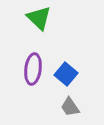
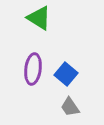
green triangle: rotated 12 degrees counterclockwise
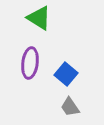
purple ellipse: moved 3 px left, 6 px up
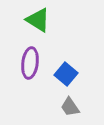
green triangle: moved 1 px left, 2 px down
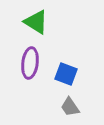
green triangle: moved 2 px left, 2 px down
blue square: rotated 20 degrees counterclockwise
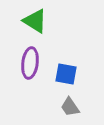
green triangle: moved 1 px left, 1 px up
blue square: rotated 10 degrees counterclockwise
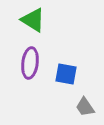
green triangle: moved 2 px left, 1 px up
gray trapezoid: moved 15 px right
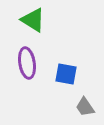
purple ellipse: moved 3 px left; rotated 16 degrees counterclockwise
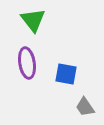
green triangle: rotated 20 degrees clockwise
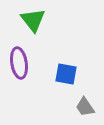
purple ellipse: moved 8 px left
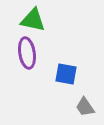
green triangle: rotated 40 degrees counterclockwise
purple ellipse: moved 8 px right, 10 px up
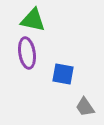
blue square: moved 3 px left
